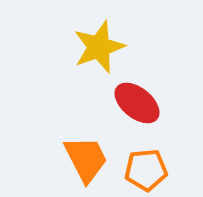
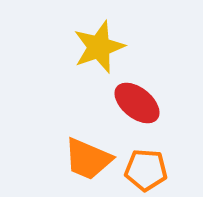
orange trapezoid: moved 2 px right; rotated 140 degrees clockwise
orange pentagon: rotated 9 degrees clockwise
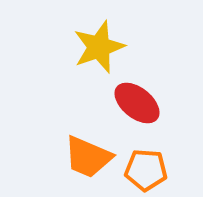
orange trapezoid: moved 2 px up
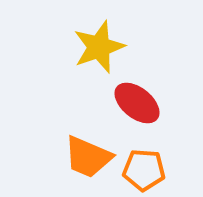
orange pentagon: moved 2 px left
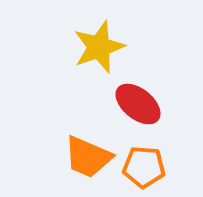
red ellipse: moved 1 px right, 1 px down
orange pentagon: moved 3 px up
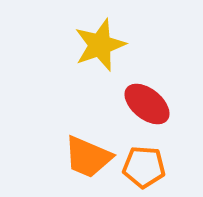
yellow star: moved 1 px right, 2 px up
red ellipse: moved 9 px right
